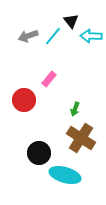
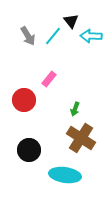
gray arrow: rotated 102 degrees counterclockwise
black circle: moved 10 px left, 3 px up
cyan ellipse: rotated 8 degrees counterclockwise
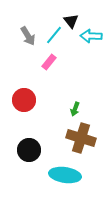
cyan line: moved 1 px right, 1 px up
pink rectangle: moved 17 px up
brown cross: rotated 16 degrees counterclockwise
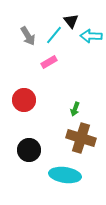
pink rectangle: rotated 21 degrees clockwise
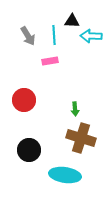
black triangle: moved 1 px right; rotated 49 degrees counterclockwise
cyan line: rotated 42 degrees counterclockwise
pink rectangle: moved 1 px right, 1 px up; rotated 21 degrees clockwise
green arrow: rotated 24 degrees counterclockwise
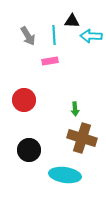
brown cross: moved 1 px right
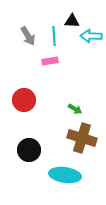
cyan line: moved 1 px down
green arrow: rotated 56 degrees counterclockwise
